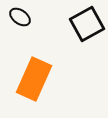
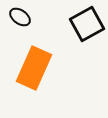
orange rectangle: moved 11 px up
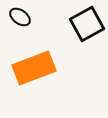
orange rectangle: rotated 45 degrees clockwise
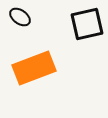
black square: rotated 16 degrees clockwise
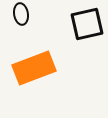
black ellipse: moved 1 px right, 3 px up; rotated 45 degrees clockwise
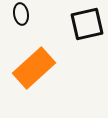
orange rectangle: rotated 21 degrees counterclockwise
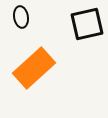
black ellipse: moved 3 px down
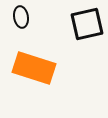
orange rectangle: rotated 60 degrees clockwise
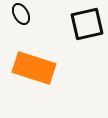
black ellipse: moved 3 px up; rotated 20 degrees counterclockwise
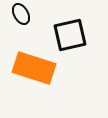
black square: moved 17 px left, 11 px down
